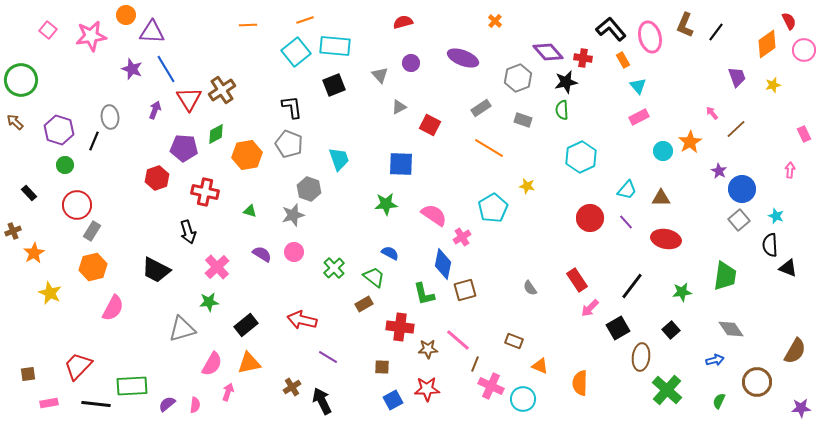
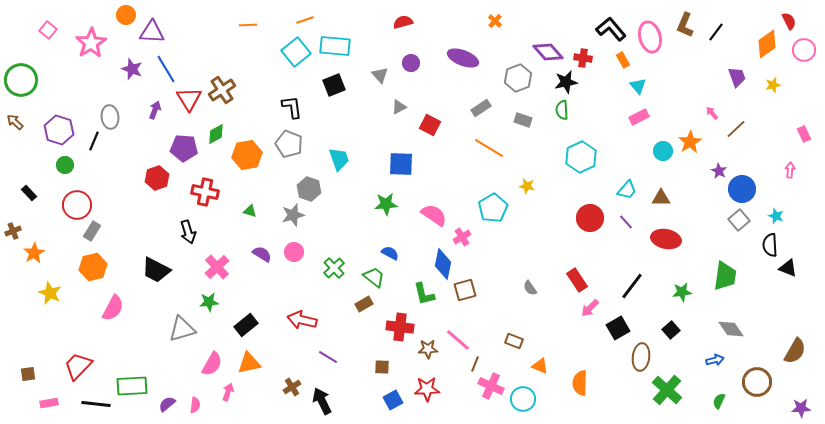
pink star at (91, 36): moved 7 px down; rotated 24 degrees counterclockwise
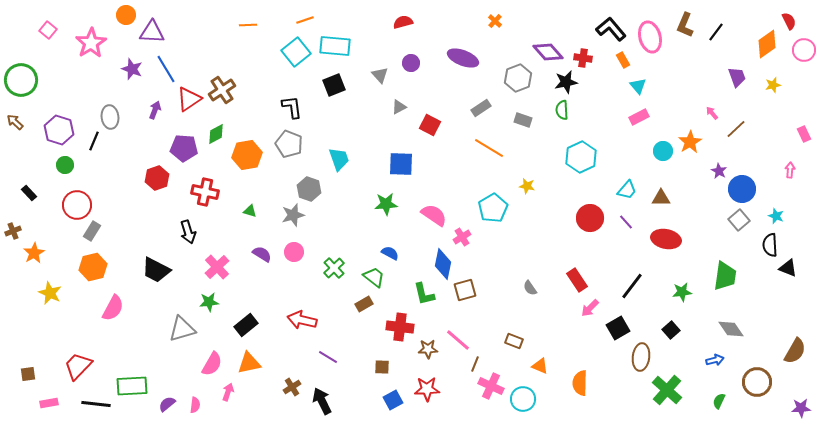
red triangle at (189, 99): rotated 28 degrees clockwise
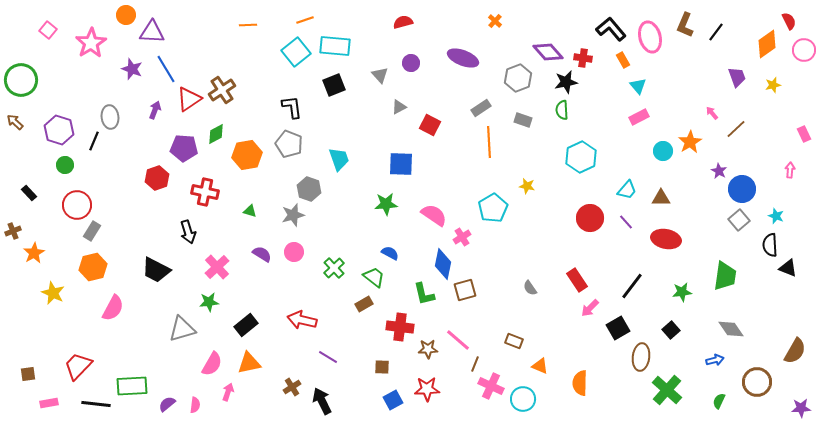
orange line at (489, 148): moved 6 px up; rotated 56 degrees clockwise
yellow star at (50, 293): moved 3 px right
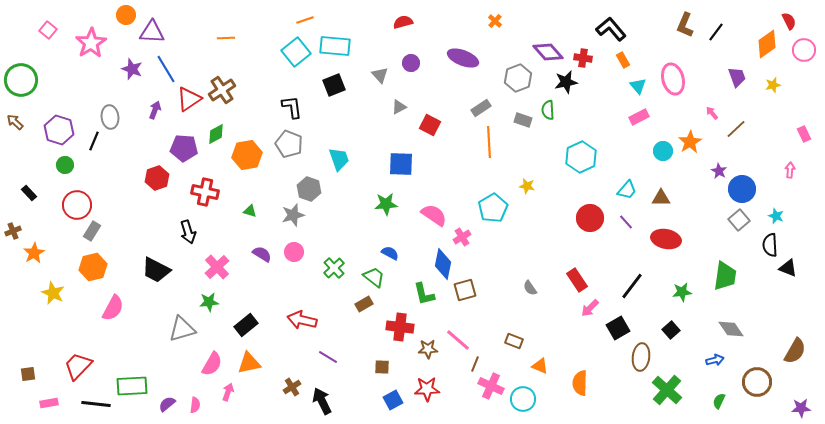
orange line at (248, 25): moved 22 px left, 13 px down
pink ellipse at (650, 37): moved 23 px right, 42 px down
green semicircle at (562, 110): moved 14 px left
